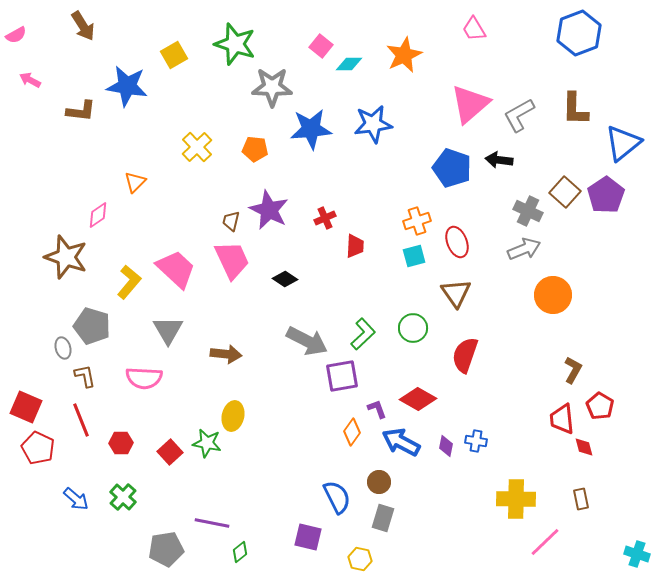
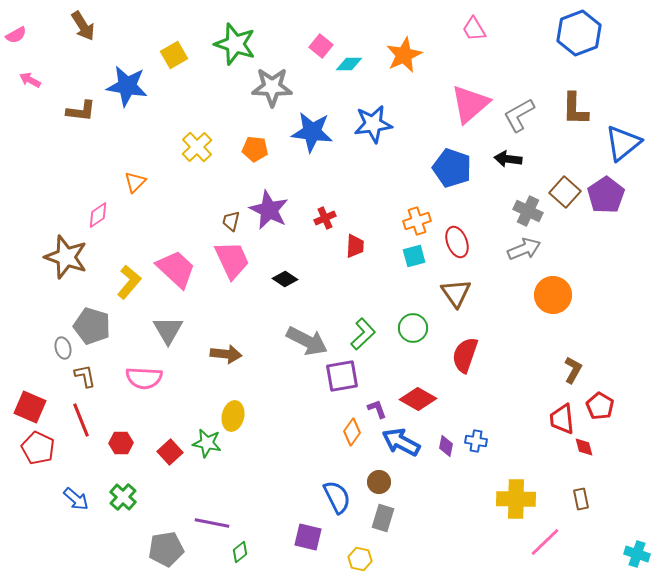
blue star at (311, 129): moved 1 px right, 3 px down; rotated 12 degrees clockwise
black arrow at (499, 160): moved 9 px right, 1 px up
red square at (26, 407): moved 4 px right
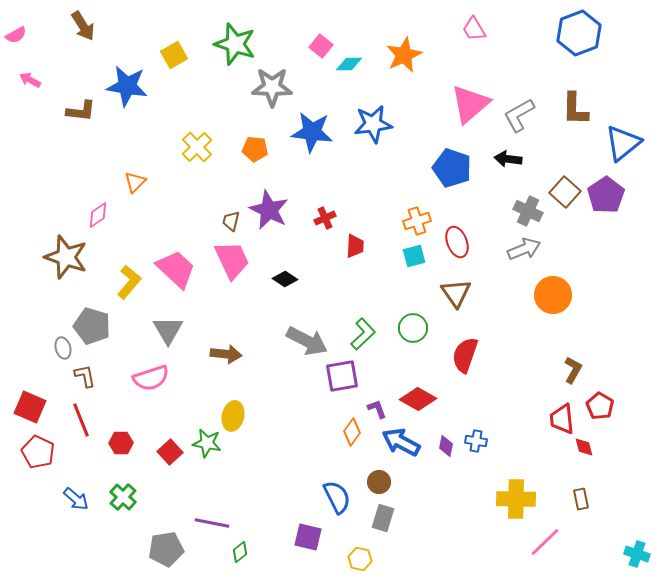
pink semicircle at (144, 378): moved 7 px right; rotated 21 degrees counterclockwise
red pentagon at (38, 448): moved 4 px down
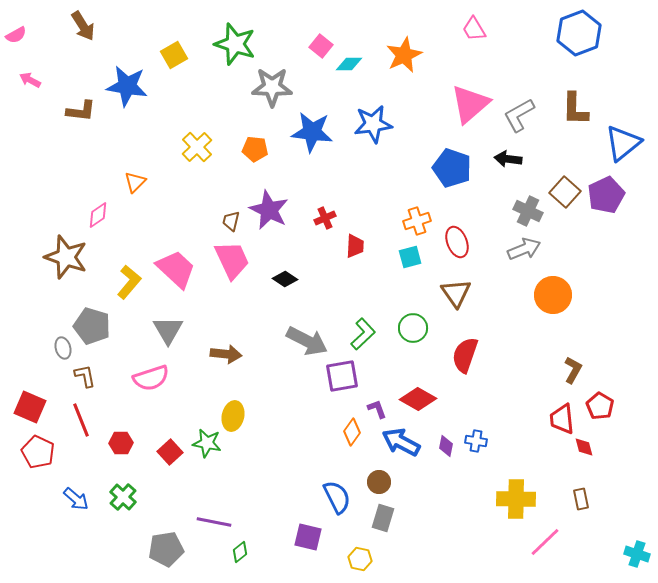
purple pentagon at (606, 195): rotated 9 degrees clockwise
cyan square at (414, 256): moved 4 px left, 1 px down
purple line at (212, 523): moved 2 px right, 1 px up
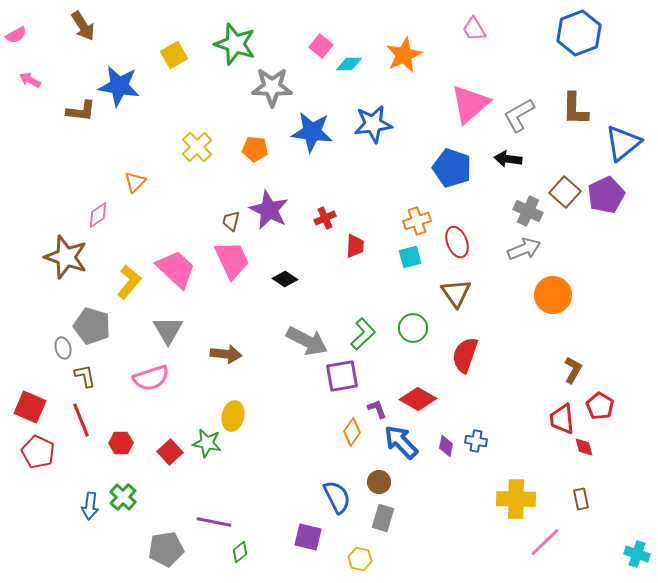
blue star at (127, 86): moved 8 px left
blue arrow at (401, 442): rotated 18 degrees clockwise
blue arrow at (76, 499): moved 14 px right, 7 px down; rotated 56 degrees clockwise
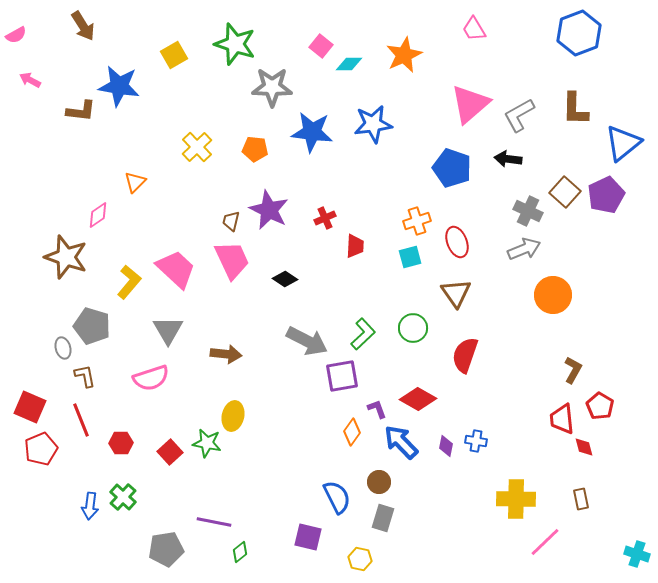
red pentagon at (38, 452): moved 3 px right, 3 px up; rotated 24 degrees clockwise
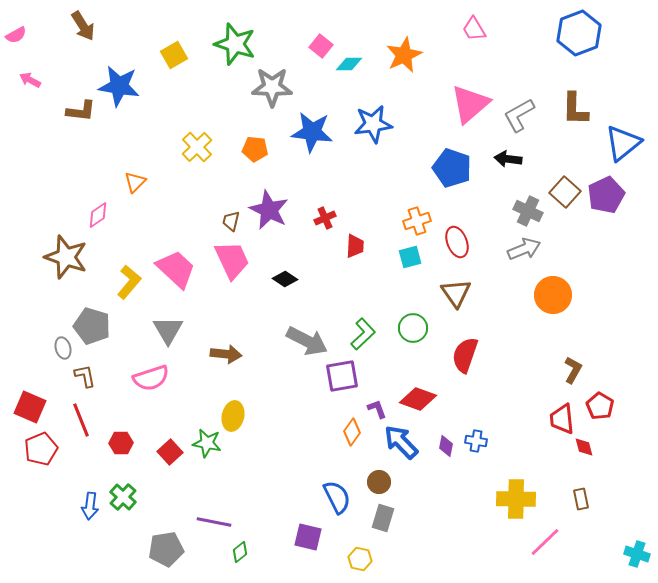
red diamond at (418, 399): rotated 9 degrees counterclockwise
